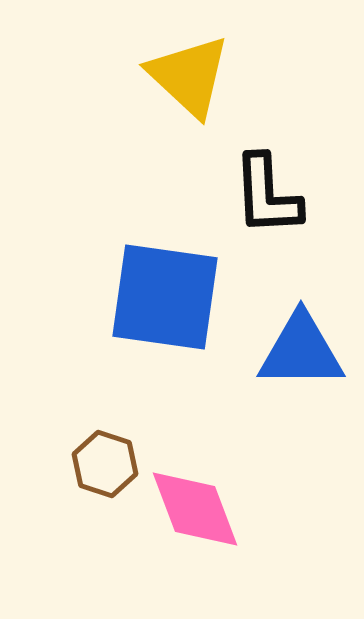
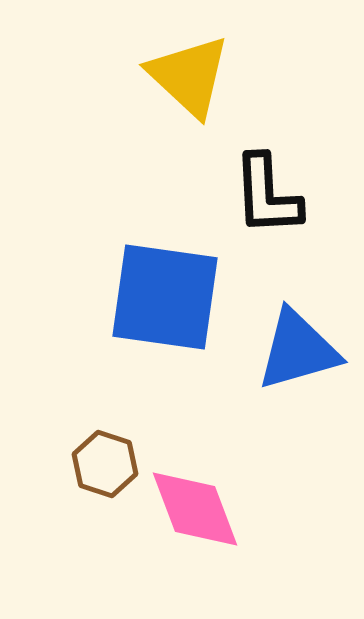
blue triangle: moved 3 px left, 1 px up; rotated 16 degrees counterclockwise
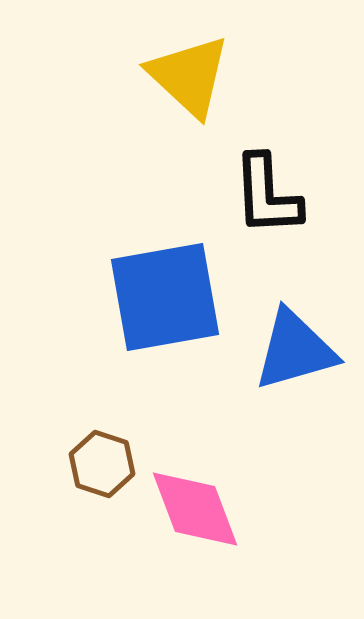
blue square: rotated 18 degrees counterclockwise
blue triangle: moved 3 px left
brown hexagon: moved 3 px left
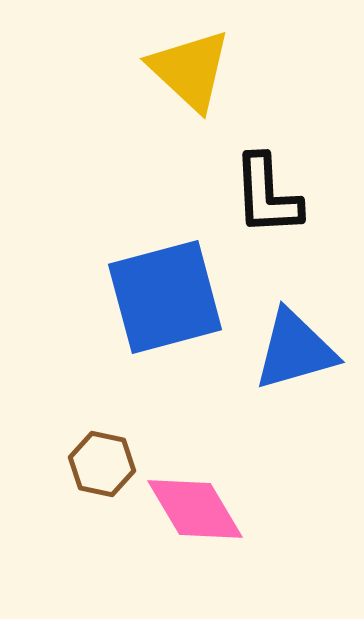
yellow triangle: moved 1 px right, 6 px up
blue square: rotated 5 degrees counterclockwise
brown hexagon: rotated 6 degrees counterclockwise
pink diamond: rotated 10 degrees counterclockwise
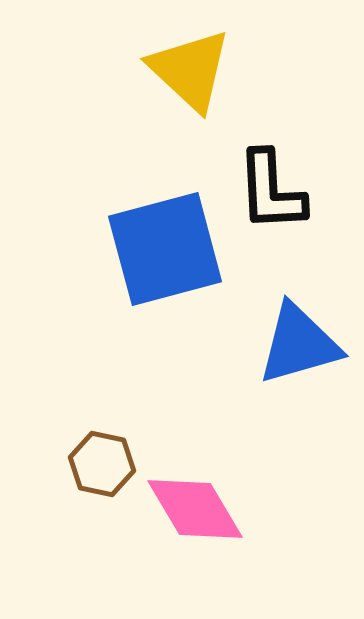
black L-shape: moved 4 px right, 4 px up
blue square: moved 48 px up
blue triangle: moved 4 px right, 6 px up
